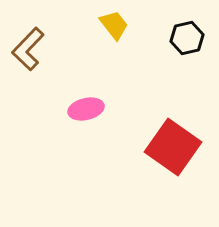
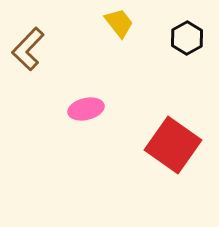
yellow trapezoid: moved 5 px right, 2 px up
black hexagon: rotated 16 degrees counterclockwise
red square: moved 2 px up
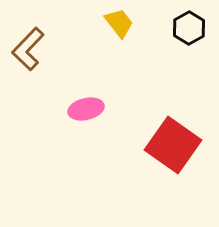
black hexagon: moved 2 px right, 10 px up
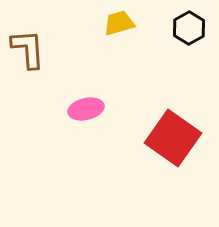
yellow trapezoid: rotated 68 degrees counterclockwise
brown L-shape: rotated 132 degrees clockwise
red square: moved 7 px up
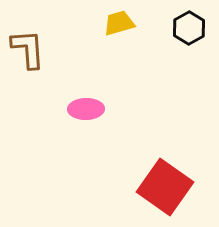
pink ellipse: rotated 12 degrees clockwise
red square: moved 8 px left, 49 px down
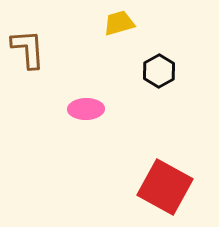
black hexagon: moved 30 px left, 43 px down
red square: rotated 6 degrees counterclockwise
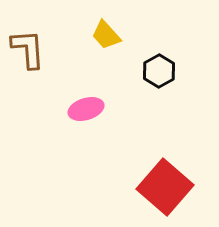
yellow trapezoid: moved 13 px left, 12 px down; rotated 116 degrees counterclockwise
pink ellipse: rotated 16 degrees counterclockwise
red square: rotated 12 degrees clockwise
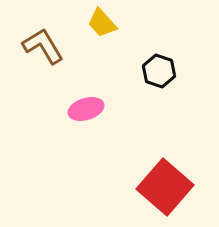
yellow trapezoid: moved 4 px left, 12 px up
brown L-shape: moved 15 px right, 3 px up; rotated 27 degrees counterclockwise
black hexagon: rotated 12 degrees counterclockwise
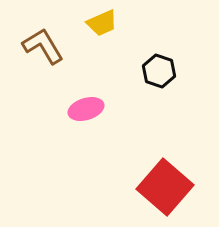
yellow trapezoid: rotated 72 degrees counterclockwise
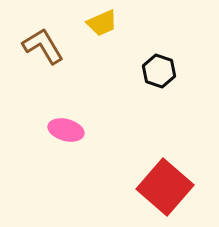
pink ellipse: moved 20 px left, 21 px down; rotated 32 degrees clockwise
